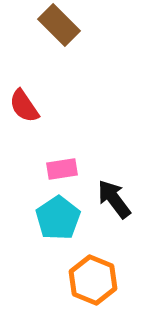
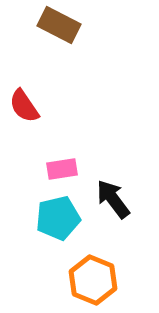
brown rectangle: rotated 18 degrees counterclockwise
black arrow: moved 1 px left
cyan pentagon: rotated 21 degrees clockwise
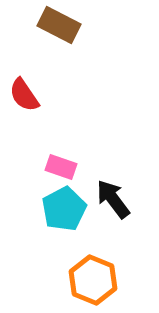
red semicircle: moved 11 px up
pink rectangle: moved 1 px left, 2 px up; rotated 28 degrees clockwise
cyan pentagon: moved 6 px right, 9 px up; rotated 15 degrees counterclockwise
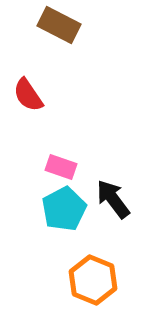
red semicircle: moved 4 px right
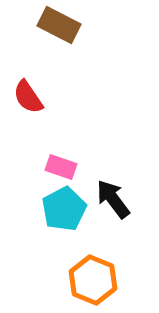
red semicircle: moved 2 px down
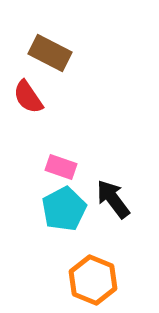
brown rectangle: moved 9 px left, 28 px down
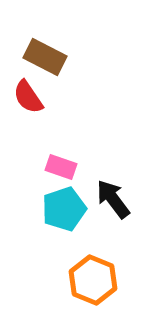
brown rectangle: moved 5 px left, 4 px down
cyan pentagon: rotated 9 degrees clockwise
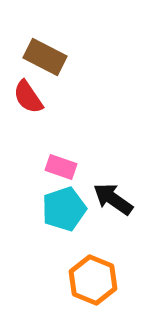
black arrow: rotated 18 degrees counterclockwise
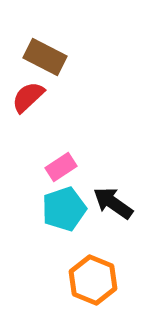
red semicircle: rotated 81 degrees clockwise
pink rectangle: rotated 52 degrees counterclockwise
black arrow: moved 4 px down
